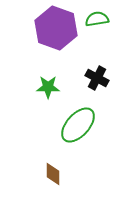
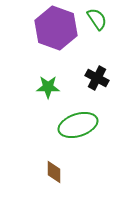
green semicircle: rotated 65 degrees clockwise
green ellipse: rotated 30 degrees clockwise
brown diamond: moved 1 px right, 2 px up
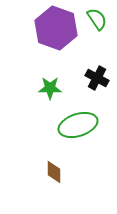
green star: moved 2 px right, 1 px down
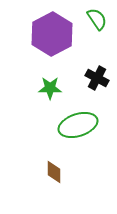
purple hexagon: moved 4 px left, 6 px down; rotated 12 degrees clockwise
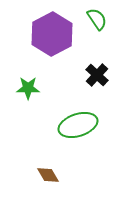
black cross: moved 3 px up; rotated 15 degrees clockwise
green star: moved 22 px left
brown diamond: moved 6 px left, 3 px down; rotated 30 degrees counterclockwise
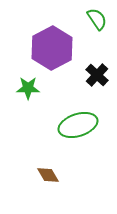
purple hexagon: moved 14 px down
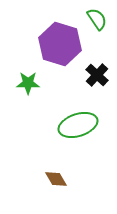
purple hexagon: moved 8 px right, 4 px up; rotated 15 degrees counterclockwise
green star: moved 5 px up
brown diamond: moved 8 px right, 4 px down
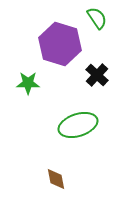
green semicircle: moved 1 px up
brown diamond: rotated 20 degrees clockwise
